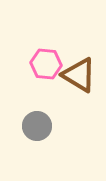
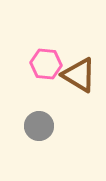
gray circle: moved 2 px right
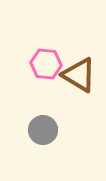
gray circle: moved 4 px right, 4 px down
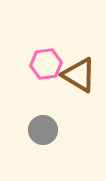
pink hexagon: rotated 12 degrees counterclockwise
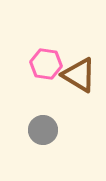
pink hexagon: rotated 16 degrees clockwise
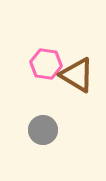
brown triangle: moved 2 px left
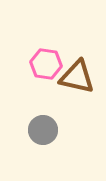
brown triangle: moved 2 px down; rotated 18 degrees counterclockwise
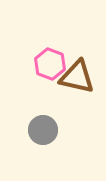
pink hexagon: moved 4 px right; rotated 12 degrees clockwise
